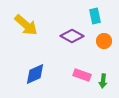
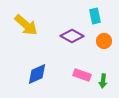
blue diamond: moved 2 px right
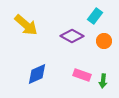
cyan rectangle: rotated 49 degrees clockwise
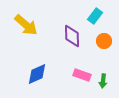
purple diamond: rotated 60 degrees clockwise
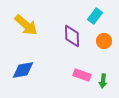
blue diamond: moved 14 px left, 4 px up; rotated 15 degrees clockwise
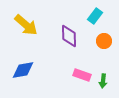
purple diamond: moved 3 px left
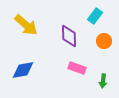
pink rectangle: moved 5 px left, 7 px up
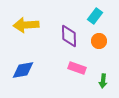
yellow arrow: rotated 135 degrees clockwise
orange circle: moved 5 px left
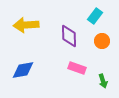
orange circle: moved 3 px right
green arrow: rotated 24 degrees counterclockwise
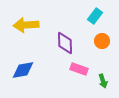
purple diamond: moved 4 px left, 7 px down
pink rectangle: moved 2 px right, 1 px down
